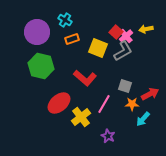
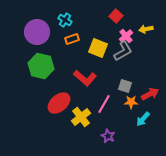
red square: moved 16 px up
orange star: moved 1 px left, 2 px up
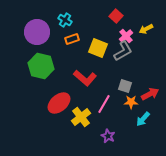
yellow arrow: rotated 16 degrees counterclockwise
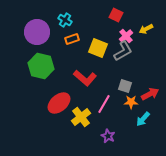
red square: moved 1 px up; rotated 16 degrees counterclockwise
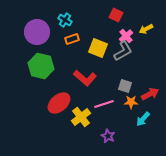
pink line: rotated 42 degrees clockwise
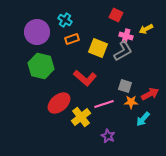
pink cross: rotated 32 degrees counterclockwise
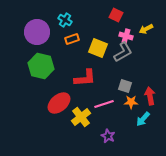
gray L-shape: moved 1 px down
red L-shape: rotated 45 degrees counterclockwise
red arrow: moved 2 px down; rotated 72 degrees counterclockwise
